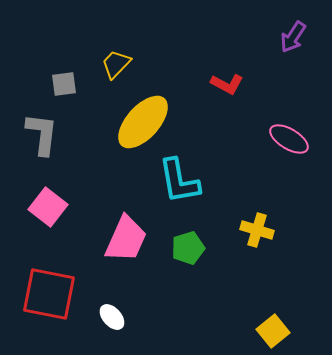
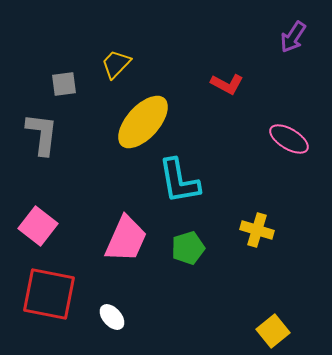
pink square: moved 10 px left, 19 px down
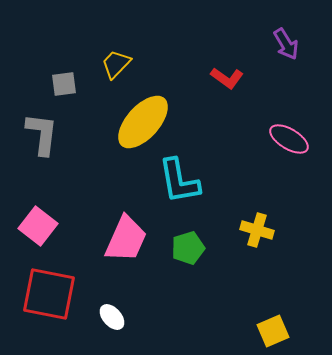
purple arrow: moved 7 px left, 7 px down; rotated 64 degrees counterclockwise
red L-shape: moved 6 px up; rotated 8 degrees clockwise
yellow square: rotated 16 degrees clockwise
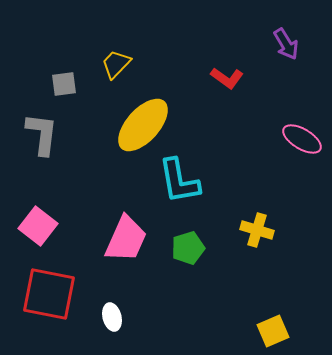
yellow ellipse: moved 3 px down
pink ellipse: moved 13 px right
white ellipse: rotated 28 degrees clockwise
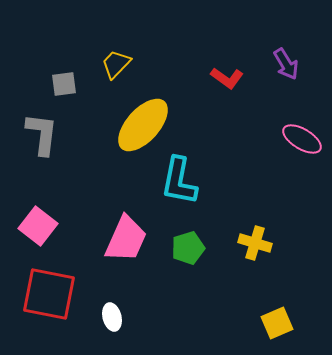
purple arrow: moved 20 px down
cyan L-shape: rotated 21 degrees clockwise
yellow cross: moved 2 px left, 13 px down
yellow square: moved 4 px right, 8 px up
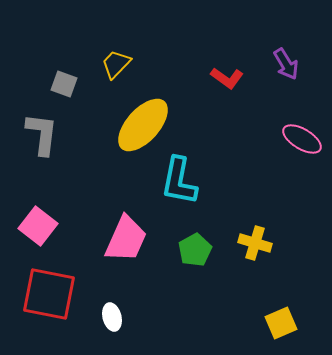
gray square: rotated 28 degrees clockwise
green pentagon: moved 7 px right, 2 px down; rotated 12 degrees counterclockwise
yellow square: moved 4 px right
